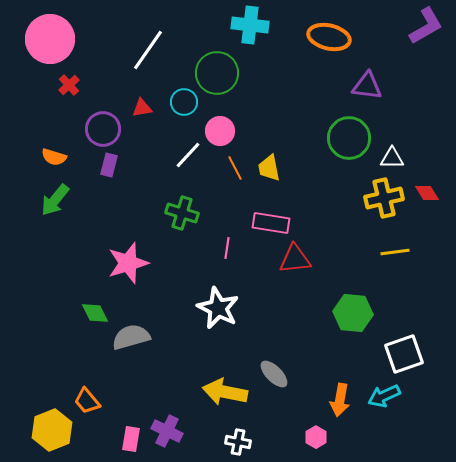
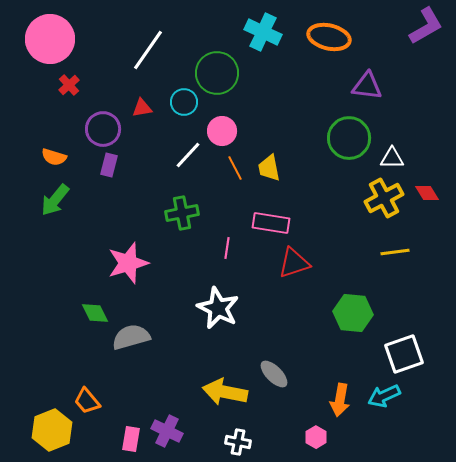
cyan cross at (250, 25): moved 13 px right, 7 px down; rotated 18 degrees clockwise
pink circle at (220, 131): moved 2 px right
yellow cross at (384, 198): rotated 15 degrees counterclockwise
green cross at (182, 213): rotated 28 degrees counterclockwise
red triangle at (295, 259): moved 1 px left, 4 px down; rotated 12 degrees counterclockwise
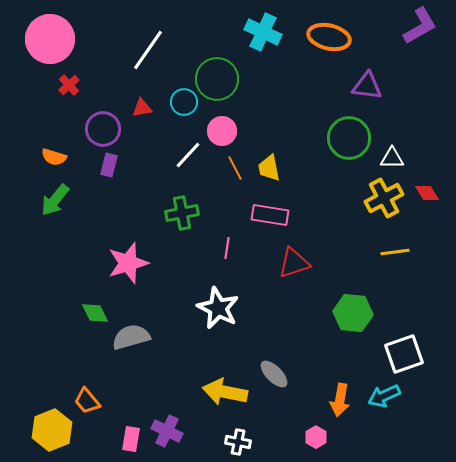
purple L-shape at (426, 26): moved 6 px left
green circle at (217, 73): moved 6 px down
pink rectangle at (271, 223): moved 1 px left, 8 px up
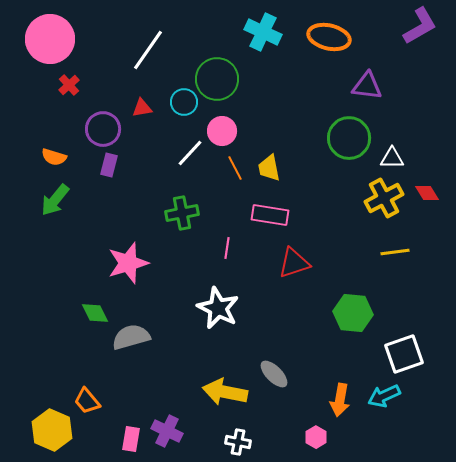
white line at (188, 155): moved 2 px right, 2 px up
yellow hexagon at (52, 430): rotated 15 degrees counterclockwise
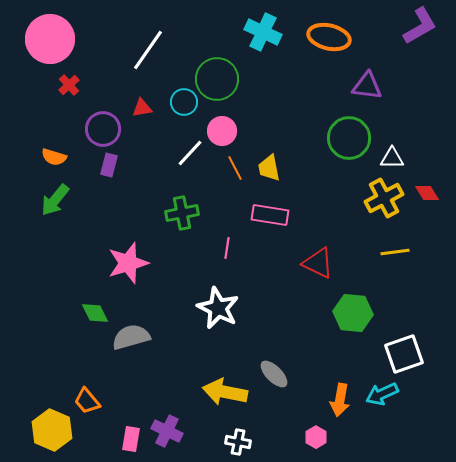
red triangle at (294, 263): moved 24 px right; rotated 44 degrees clockwise
cyan arrow at (384, 396): moved 2 px left, 2 px up
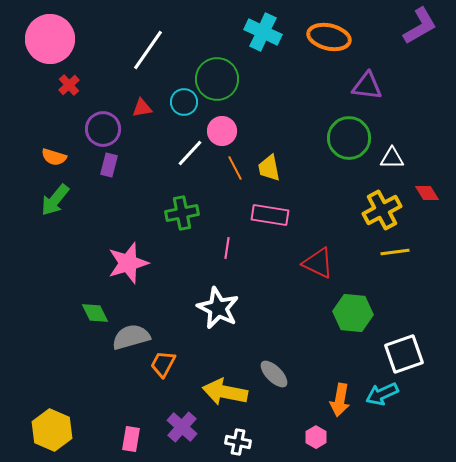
yellow cross at (384, 198): moved 2 px left, 12 px down
orange trapezoid at (87, 401): moved 76 px right, 37 px up; rotated 68 degrees clockwise
purple cross at (167, 431): moved 15 px right, 4 px up; rotated 16 degrees clockwise
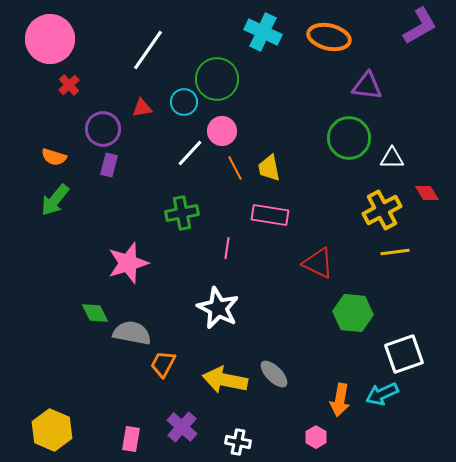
gray semicircle at (131, 337): moved 1 px right, 4 px up; rotated 27 degrees clockwise
yellow arrow at (225, 392): moved 12 px up
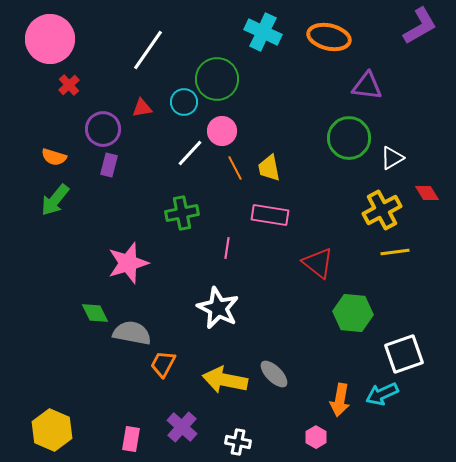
white triangle at (392, 158): rotated 30 degrees counterclockwise
red triangle at (318, 263): rotated 12 degrees clockwise
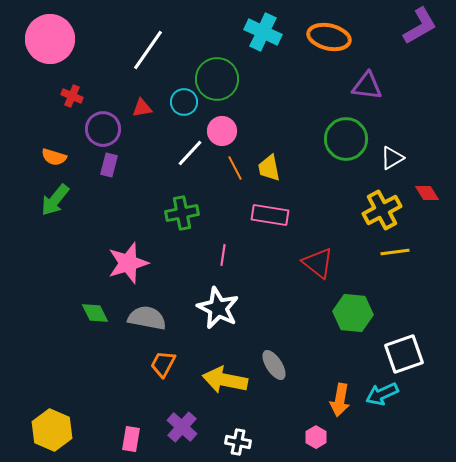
red cross at (69, 85): moved 3 px right, 11 px down; rotated 25 degrees counterclockwise
green circle at (349, 138): moved 3 px left, 1 px down
pink line at (227, 248): moved 4 px left, 7 px down
gray semicircle at (132, 333): moved 15 px right, 15 px up
gray ellipse at (274, 374): moved 9 px up; rotated 12 degrees clockwise
